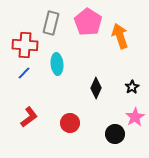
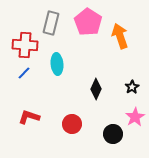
black diamond: moved 1 px down
red L-shape: rotated 125 degrees counterclockwise
red circle: moved 2 px right, 1 px down
black circle: moved 2 px left
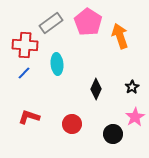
gray rectangle: rotated 40 degrees clockwise
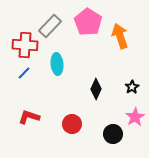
gray rectangle: moved 1 px left, 3 px down; rotated 10 degrees counterclockwise
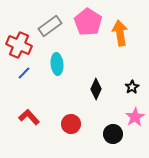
gray rectangle: rotated 10 degrees clockwise
orange arrow: moved 3 px up; rotated 10 degrees clockwise
red cross: moved 6 px left; rotated 20 degrees clockwise
red L-shape: rotated 30 degrees clockwise
red circle: moved 1 px left
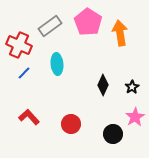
black diamond: moved 7 px right, 4 px up
